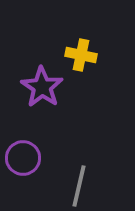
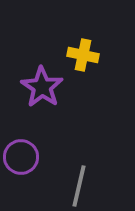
yellow cross: moved 2 px right
purple circle: moved 2 px left, 1 px up
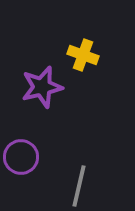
yellow cross: rotated 8 degrees clockwise
purple star: rotated 24 degrees clockwise
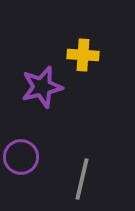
yellow cross: rotated 16 degrees counterclockwise
gray line: moved 3 px right, 7 px up
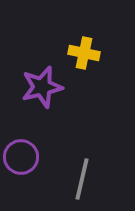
yellow cross: moved 1 px right, 2 px up; rotated 8 degrees clockwise
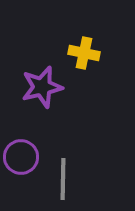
gray line: moved 19 px left; rotated 12 degrees counterclockwise
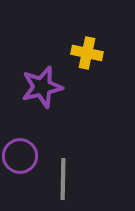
yellow cross: moved 3 px right
purple circle: moved 1 px left, 1 px up
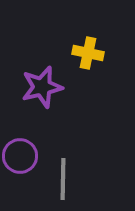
yellow cross: moved 1 px right
